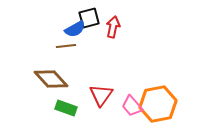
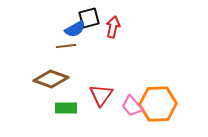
brown diamond: rotated 28 degrees counterclockwise
orange hexagon: rotated 9 degrees clockwise
green rectangle: rotated 20 degrees counterclockwise
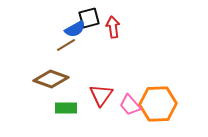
red arrow: rotated 20 degrees counterclockwise
brown line: moved 1 px up; rotated 24 degrees counterclockwise
pink trapezoid: moved 2 px left, 1 px up
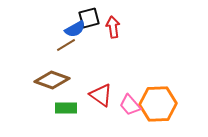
brown diamond: moved 1 px right, 1 px down
red triangle: rotated 30 degrees counterclockwise
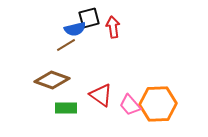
blue semicircle: rotated 15 degrees clockwise
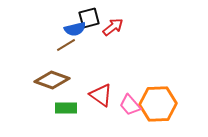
red arrow: rotated 60 degrees clockwise
